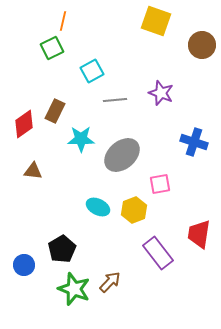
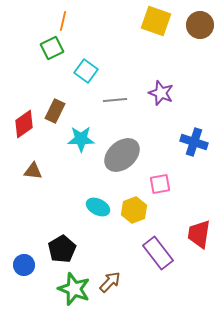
brown circle: moved 2 px left, 20 px up
cyan square: moved 6 px left; rotated 25 degrees counterclockwise
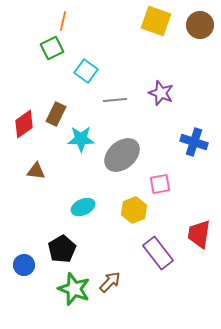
brown rectangle: moved 1 px right, 3 px down
brown triangle: moved 3 px right
cyan ellipse: moved 15 px left; rotated 50 degrees counterclockwise
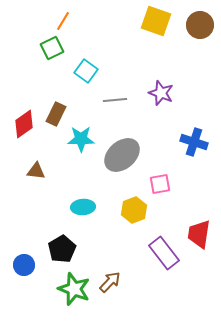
orange line: rotated 18 degrees clockwise
cyan ellipse: rotated 20 degrees clockwise
purple rectangle: moved 6 px right
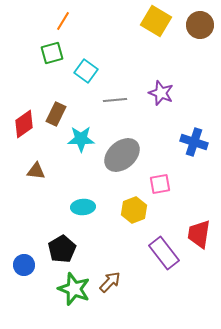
yellow square: rotated 12 degrees clockwise
green square: moved 5 px down; rotated 10 degrees clockwise
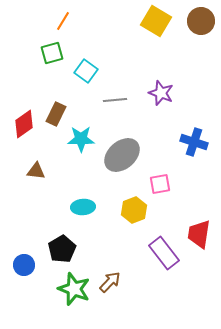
brown circle: moved 1 px right, 4 px up
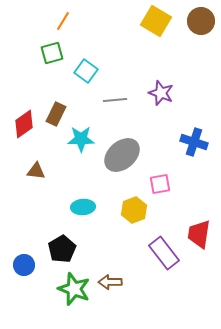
brown arrow: rotated 135 degrees counterclockwise
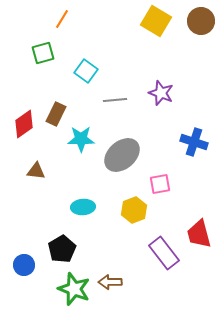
orange line: moved 1 px left, 2 px up
green square: moved 9 px left
red trapezoid: rotated 24 degrees counterclockwise
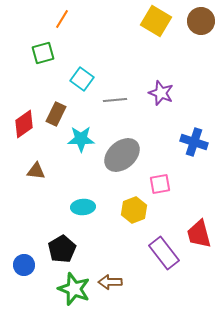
cyan square: moved 4 px left, 8 px down
